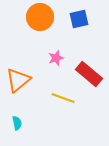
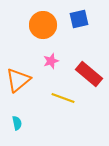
orange circle: moved 3 px right, 8 px down
pink star: moved 5 px left, 3 px down
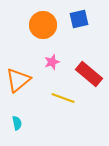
pink star: moved 1 px right, 1 px down
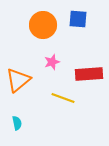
blue square: moved 1 px left; rotated 18 degrees clockwise
red rectangle: rotated 44 degrees counterclockwise
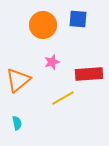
yellow line: rotated 50 degrees counterclockwise
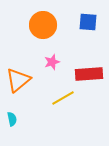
blue square: moved 10 px right, 3 px down
cyan semicircle: moved 5 px left, 4 px up
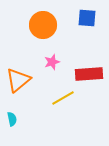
blue square: moved 1 px left, 4 px up
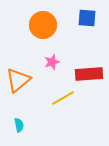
cyan semicircle: moved 7 px right, 6 px down
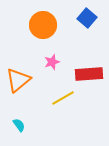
blue square: rotated 36 degrees clockwise
cyan semicircle: rotated 24 degrees counterclockwise
